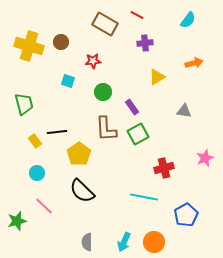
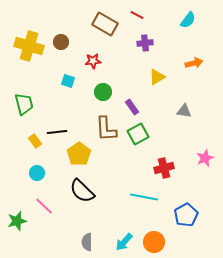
cyan arrow: rotated 18 degrees clockwise
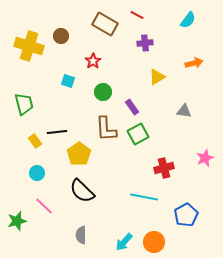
brown circle: moved 6 px up
red star: rotated 28 degrees counterclockwise
gray semicircle: moved 6 px left, 7 px up
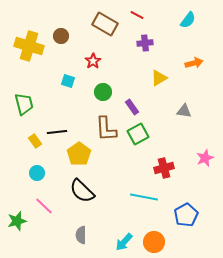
yellow triangle: moved 2 px right, 1 px down
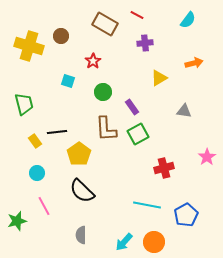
pink star: moved 2 px right, 1 px up; rotated 12 degrees counterclockwise
cyan line: moved 3 px right, 8 px down
pink line: rotated 18 degrees clockwise
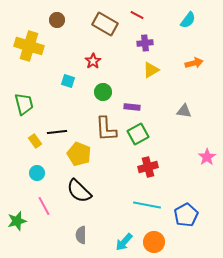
brown circle: moved 4 px left, 16 px up
yellow triangle: moved 8 px left, 8 px up
purple rectangle: rotated 49 degrees counterclockwise
yellow pentagon: rotated 15 degrees counterclockwise
red cross: moved 16 px left, 1 px up
black semicircle: moved 3 px left
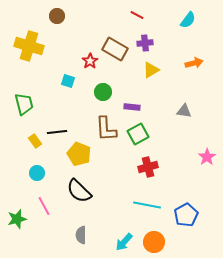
brown circle: moved 4 px up
brown rectangle: moved 10 px right, 25 px down
red star: moved 3 px left
green star: moved 2 px up
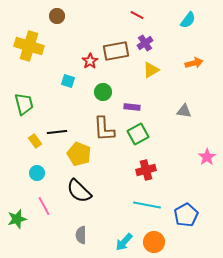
purple cross: rotated 28 degrees counterclockwise
brown rectangle: moved 1 px right, 2 px down; rotated 40 degrees counterclockwise
brown L-shape: moved 2 px left
red cross: moved 2 px left, 3 px down
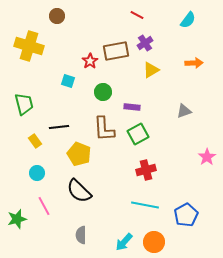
orange arrow: rotated 12 degrees clockwise
gray triangle: rotated 28 degrees counterclockwise
black line: moved 2 px right, 5 px up
cyan line: moved 2 px left
